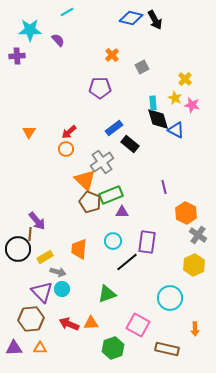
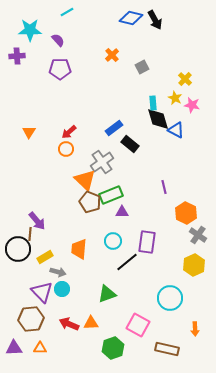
purple pentagon at (100, 88): moved 40 px left, 19 px up
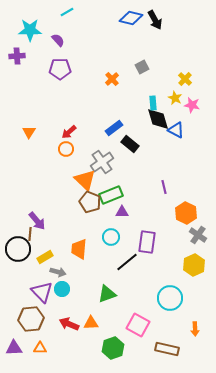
orange cross at (112, 55): moved 24 px down
cyan circle at (113, 241): moved 2 px left, 4 px up
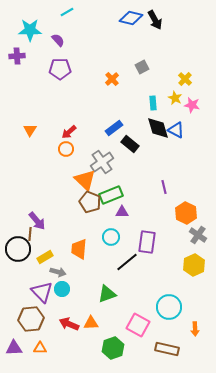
black diamond at (158, 119): moved 9 px down
orange triangle at (29, 132): moved 1 px right, 2 px up
cyan circle at (170, 298): moved 1 px left, 9 px down
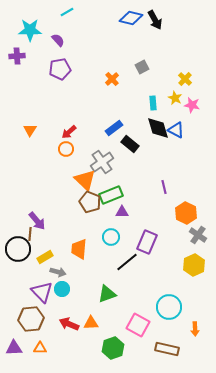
purple pentagon at (60, 69): rotated 10 degrees counterclockwise
purple rectangle at (147, 242): rotated 15 degrees clockwise
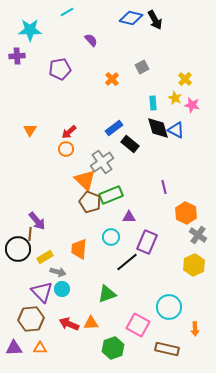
purple semicircle at (58, 40): moved 33 px right
purple triangle at (122, 212): moved 7 px right, 5 px down
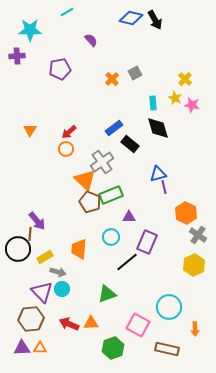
gray square at (142, 67): moved 7 px left, 6 px down
blue triangle at (176, 130): moved 18 px left, 44 px down; rotated 42 degrees counterclockwise
purple triangle at (14, 348): moved 8 px right
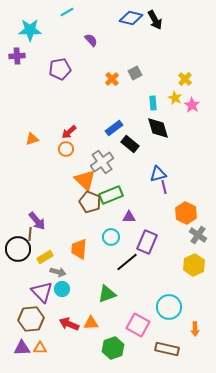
pink star at (192, 105): rotated 21 degrees clockwise
orange triangle at (30, 130): moved 2 px right, 9 px down; rotated 40 degrees clockwise
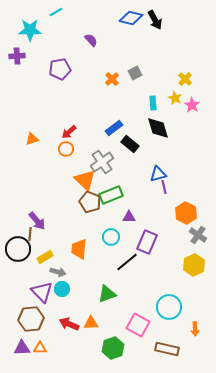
cyan line at (67, 12): moved 11 px left
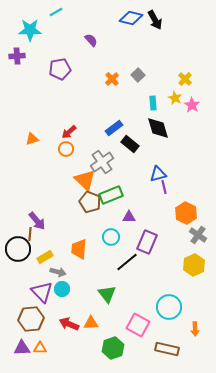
gray square at (135, 73): moved 3 px right, 2 px down; rotated 16 degrees counterclockwise
green triangle at (107, 294): rotated 48 degrees counterclockwise
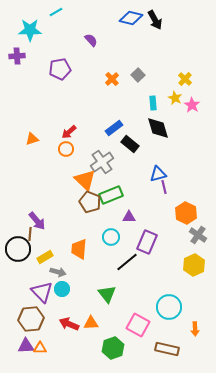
purple triangle at (22, 348): moved 4 px right, 2 px up
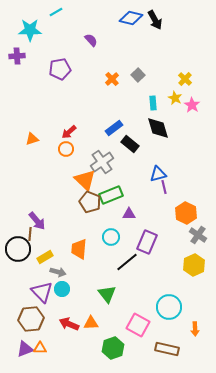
purple triangle at (129, 217): moved 3 px up
purple triangle at (26, 346): moved 1 px left, 3 px down; rotated 18 degrees counterclockwise
